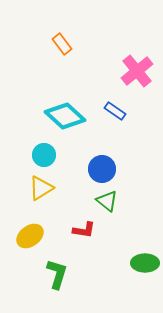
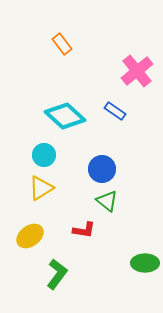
green L-shape: rotated 20 degrees clockwise
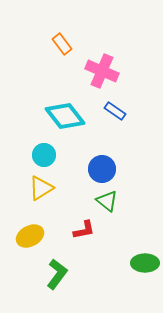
pink cross: moved 35 px left; rotated 28 degrees counterclockwise
cyan diamond: rotated 9 degrees clockwise
red L-shape: rotated 20 degrees counterclockwise
yellow ellipse: rotated 8 degrees clockwise
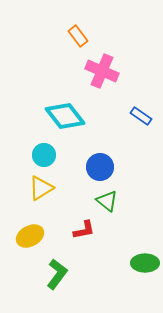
orange rectangle: moved 16 px right, 8 px up
blue rectangle: moved 26 px right, 5 px down
blue circle: moved 2 px left, 2 px up
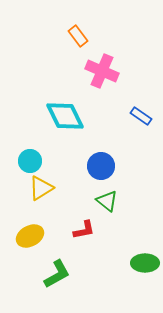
cyan diamond: rotated 12 degrees clockwise
cyan circle: moved 14 px left, 6 px down
blue circle: moved 1 px right, 1 px up
green L-shape: rotated 24 degrees clockwise
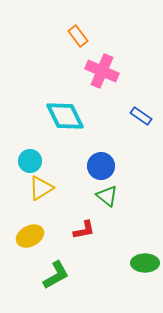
green triangle: moved 5 px up
green L-shape: moved 1 px left, 1 px down
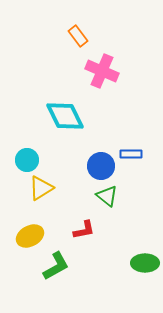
blue rectangle: moved 10 px left, 38 px down; rotated 35 degrees counterclockwise
cyan circle: moved 3 px left, 1 px up
green L-shape: moved 9 px up
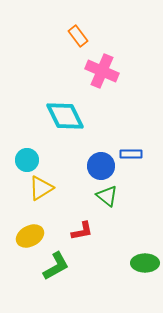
red L-shape: moved 2 px left, 1 px down
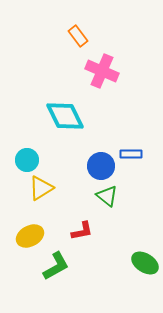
green ellipse: rotated 32 degrees clockwise
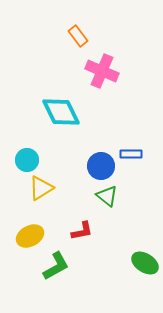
cyan diamond: moved 4 px left, 4 px up
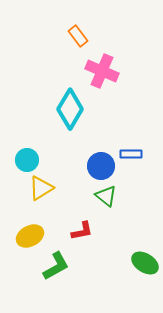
cyan diamond: moved 9 px right, 3 px up; rotated 57 degrees clockwise
green triangle: moved 1 px left
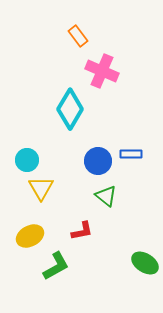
blue circle: moved 3 px left, 5 px up
yellow triangle: rotated 28 degrees counterclockwise
